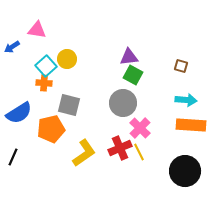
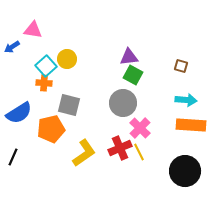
pink triangle: moved 4 px left
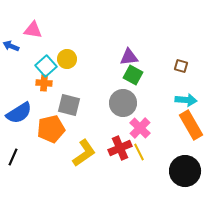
blue arrow: moved 1 px left, 1 px up; rotated 56 degrees clockwise
orange rectangle: rotated 56 degrees clockwise
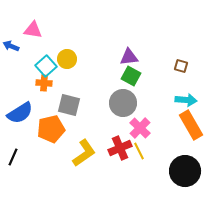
green square: moved 2 px left, 1 px down
blue semicircle: moved 1 px right
yellow line: moved 1 px up
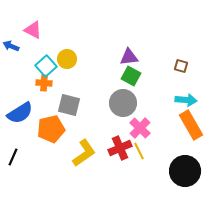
pink triangle: rotated 18 degrees clockwise
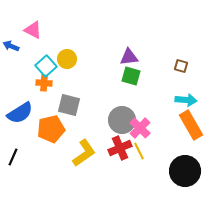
green square: rotated 12 degrees counterclockwise
gray circle: moved 1 px left, 17 px down
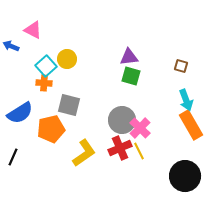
cyan arrow: rotated 65 degrees clockwise
black circle: moved 5 px down
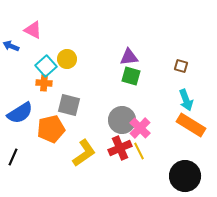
orange rectangle: rotated 28 degrees counterclockwise
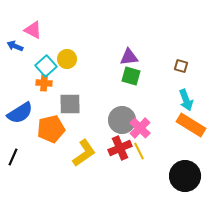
blue arrow: moved 4 px right
gray square: moved 1 px right, 1 px up; rotated 15 degrees counterclockwise
